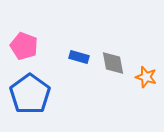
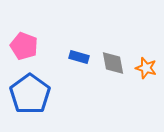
orange star: moved 9 px up
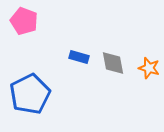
pink pentagon: moved 25 px up
orange star: moved 3 px right
blue pentagon: rotated 9 degrees clockwise
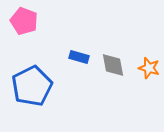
gray diamond: moved 2 px down
blue pentagon: moved 2 px right, 8 px up
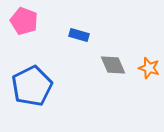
blue rectangle: moved 22 px up
gray diamond: rotated 12 degrees counterclockwise
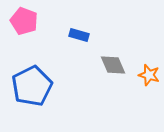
orange star: moved 7 px down
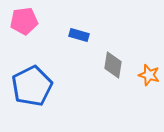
pink pentagon: rotated 28 degrees counterclockwise
gray diamond: rotated 32 degrees clockwise
